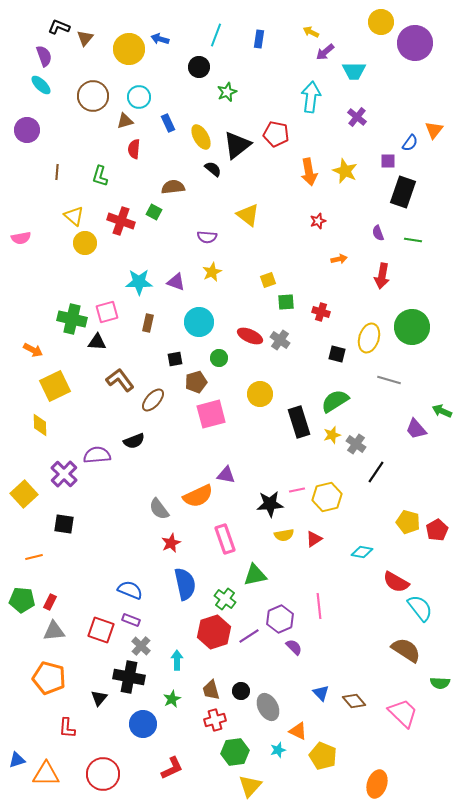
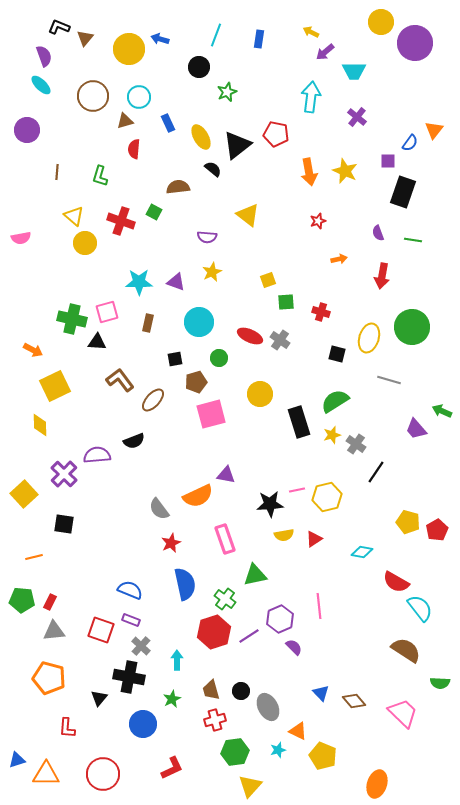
brown semicircle at (173, 187): moved 5 px right
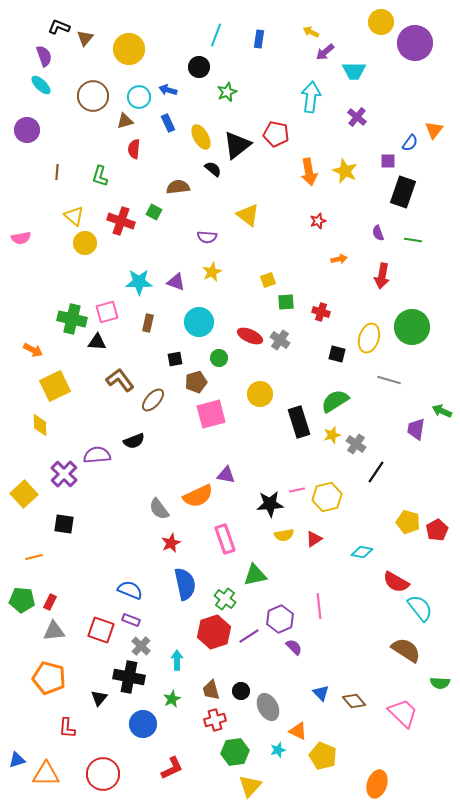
blue arrow at (160, 39): moved 8 px right, 51 px down
purple trapezoid at (416, 429): rotated 50 degrees clockwise
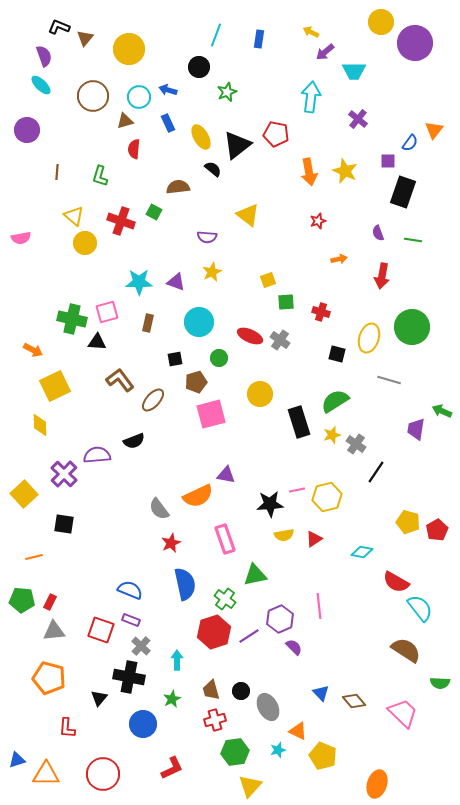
purple cross at (357, 117): moved 1 px right, 2 px down
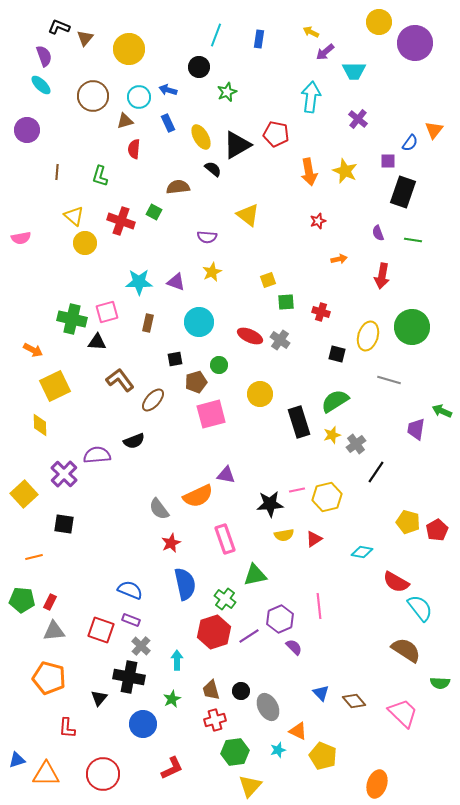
yellow circle at (381, 22): moved 2 px left
black triangle at (237, 145): rotated 8 degrees clockwise
yellow ellipse at (369, 338): moved 1 px left, 2 px up
green circle at (219, 358): moved 7 px down
gray cross at (356, 444): rotated 18 degrees clockwise
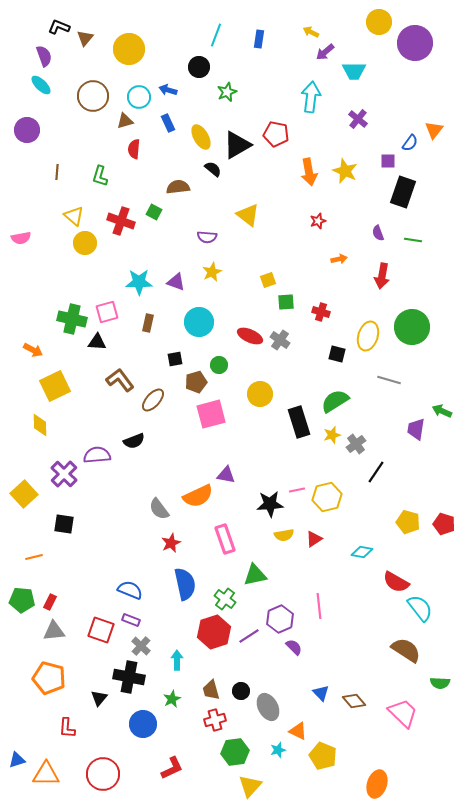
red pentagon at (437, 530): moved 7 px right, 6 px up; rotated 25 degrees counterclockwise
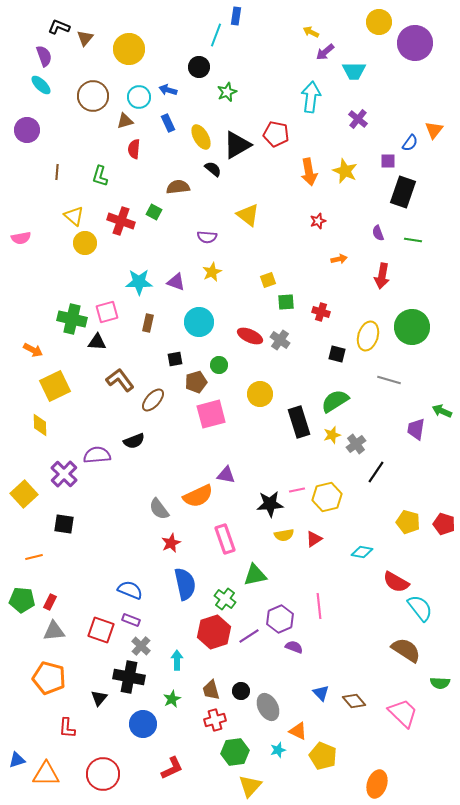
blue rectangle at (259, 39): moved 23 px left, 23 px up
purple semicircle at (294, 647): rotated 24 degrees counterclockwise
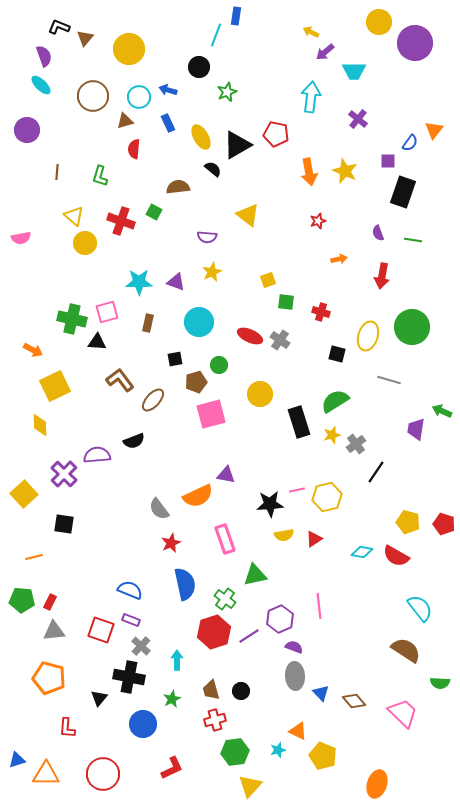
green square at (286, 302): rotated 12 degrees clockwise
red semicircle at (396, 582): moved 26 px up
gray ellipse at (268, 707): moved 27 px right, 31 px up; rotated 24 degrees clockwise
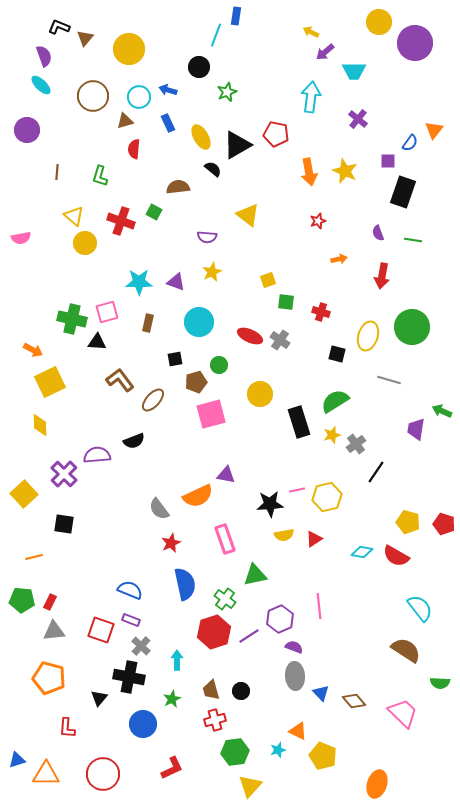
yellow square at (55, 386): moved 5 px left, 4 px up
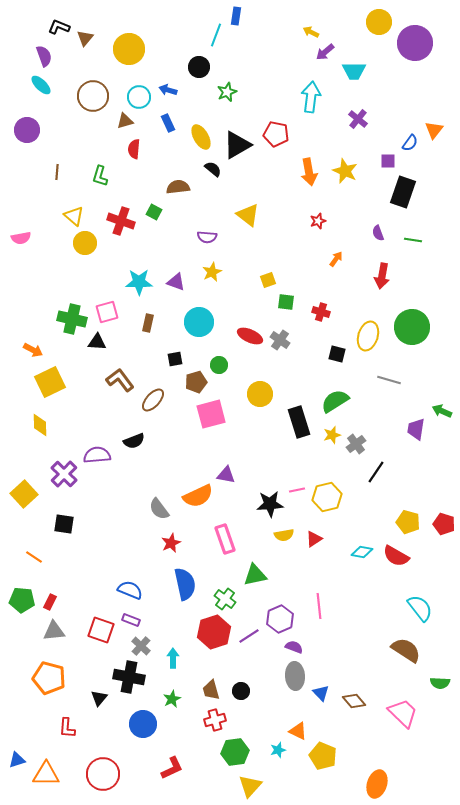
orange arrow at (339, 259): moved 3 px left; rotated 42 degrees counterclockwise
orange line at (34, 557): rotated 48 degrees clockwise
cyan arrow at (177, 660): moved 4 px left, 2 px up
